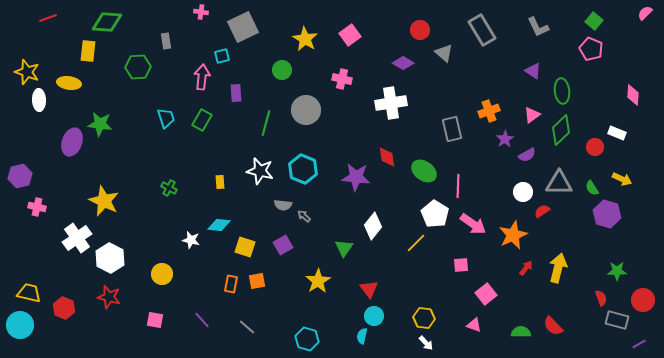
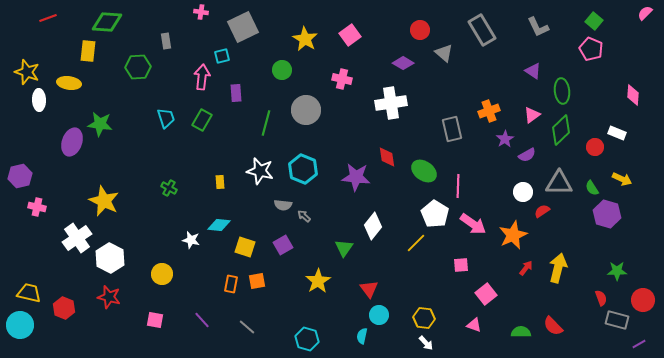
cyan circle at (374, 316): moved 5 px right, 1 px up
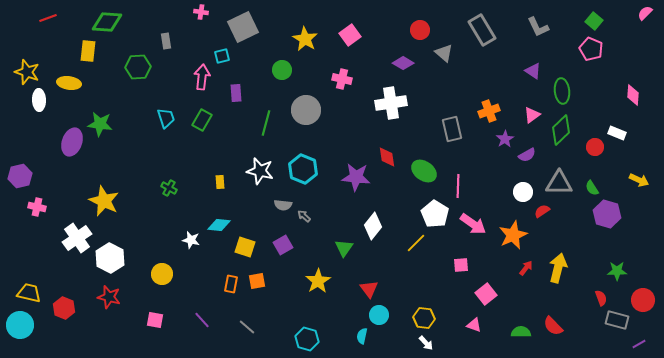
yellow arrow at (622, 179): moved 17 px right, 1 px down
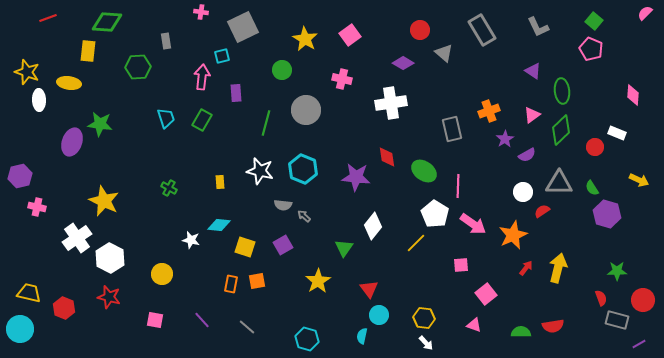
cyan circle at (20, 325): moved 4 px down
red semicircle at (553, 326): rotated 55 degrees counterclockwise
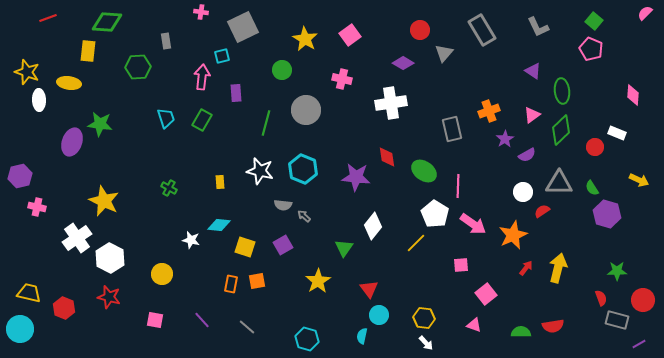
gray triangle at (444, 53): rotated 30 degrees clockwise
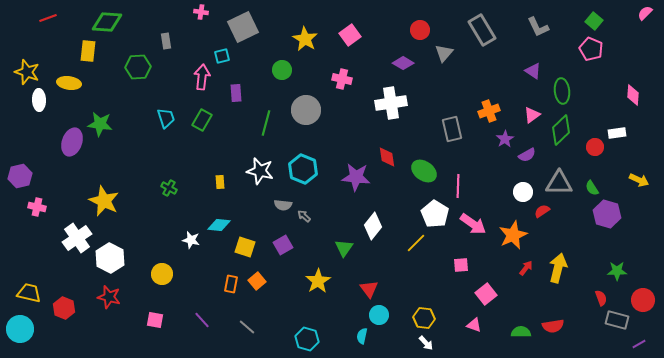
white rectangle at (617, 133): rotated 30 degrees counterclockwise
orange square at (257, 281): rotated 30 degrees counterclockwise
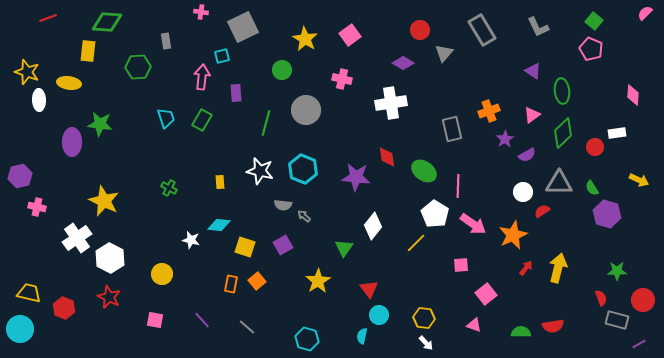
green diamond at (561, 130): moved 2 px right, 3 px down
purple ellipse at (72, 142): rotated 20 degrees counterclockwise
red star at (109, 297): rotated 10 degrees clockwise
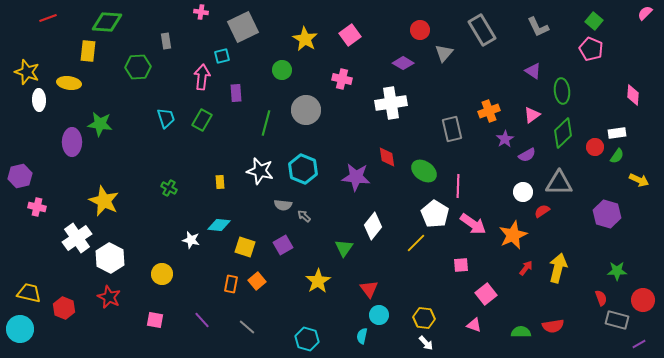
green semicircle at (592, 188): moved 25 px right, 32 px up; rotated 112 degrees counterclockwise
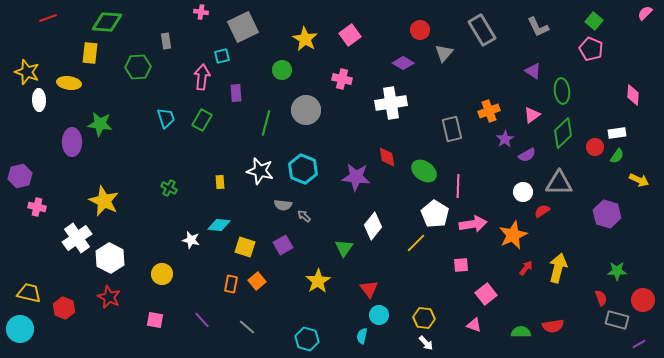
yellow rectangle at (88, 51): moved 2 px right, 2 px down
pink arrow at (473, 224): rotated 44 degrees counterclockwise
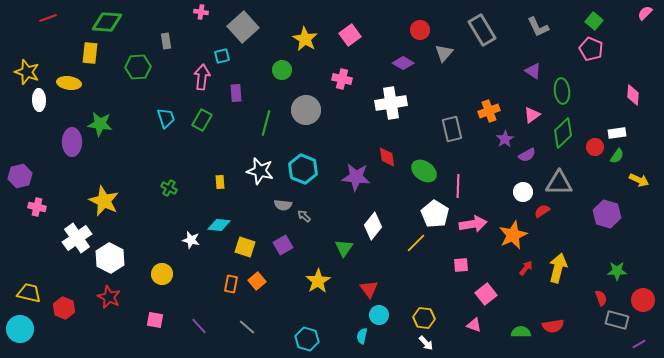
gray square at (243, 27): rotated 16 degrees counterclockwise
purple line at (202, 320): moved 3 px left, 6 px down
